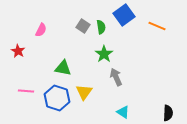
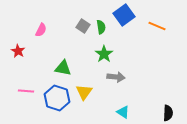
gray arrow: rotated 120 degrees clockwise
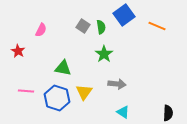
gray arrow: moved 1 px right, 7 px down
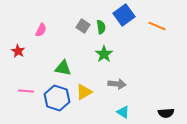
yellow triangle: rotated 24 degrees clockwise
black semicircle: moved 2 px left; rotated 84 degrees clockwise
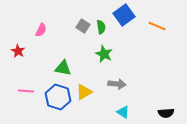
green star: rotated 12 degrees counterclockwise
blue hexagon: moved 1 px right, 1 px up
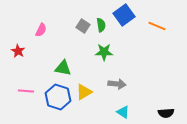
green semicircle: moved 2 px up
green star: moved 2 px up; rotated 24 degrees counterclockwise
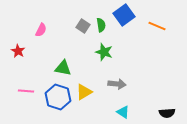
green star: rotated 18 degrees clockwise
black semicircle: moved 1 px right
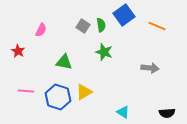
green triangle: moved 1 px right, 6 px up
gray arrow: moved 33 px right, 16 px up
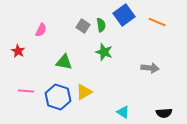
orange line: moved 4 px up
black semicircle: moved 3 px left
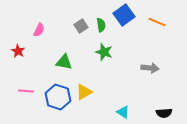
gray square: moved 2 px left; rotated 24 degrees clockwise
pink semicircle: moved 2 px left
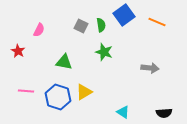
gray square: rotated 32 degrees counterclockwise
